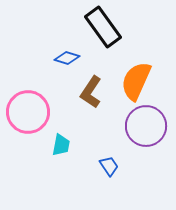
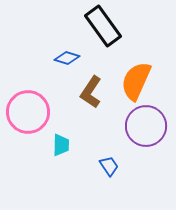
black rectangle: moved 1 px up
cyan trapezoid: rotated 10 degrees counterclockwise
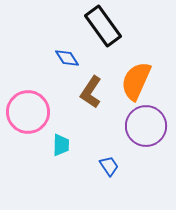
blue diamond: rotated 40 degrees clockwise
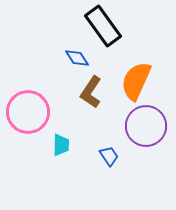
blue diamond: moved 10 px right
blue trapezoid: moved 10 px up
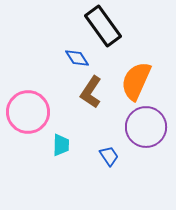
purple circle: moved 1 px down
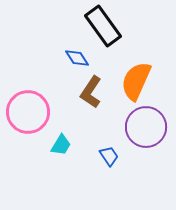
cyan trapezoid: rotated 30 degrees clockwise
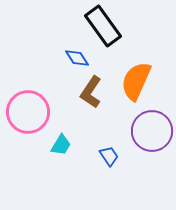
purple circle: moved 6 px right, 4 px down
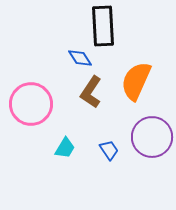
black rectangle: rotated 33 degrees clockwise
blue diamond: moved 3 px right
pink circle: moved 3 px right, 8 px up
purple circle: moved 6 px down
cyan trapezoid: moved 4 px right, 3 px down
blue trapezoid: moved 6 px up
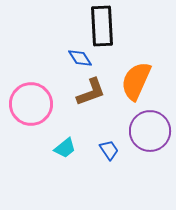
black rectangle: moved 1 px left
brown L-shape: rotated 144 degrees counterclockwise
purple circle: moved 2 px left, 6 px up
cyan trapezoid: rotated 20 degrees clockwise
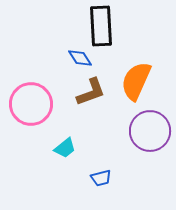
black rectangle: moved 1 px left
blue trapezoid: moved 8 px left, 28 px down; rotated 110 degrees clockwise
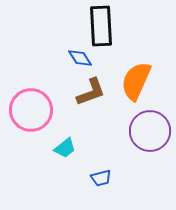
pink circle: moved 6 px down
